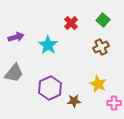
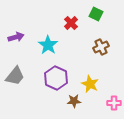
green square: moved 7 px left, 6 px up; rotated 16 degrees counterclockwise
gray trapezoid: moved 1 px right, 3 px down
yellow star: moved 8 px left
purple hexagon: moved 6 px right, 10 px up; rotated 10 degrees counterclockwise
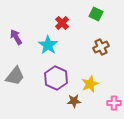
red cross: moved 9 px left
purple arrow: rotated 105 degrees counterclockwise
yellow star: rotated 24 degrees clockwise
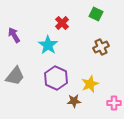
purple arrow: moved 2 px left, 2 px up
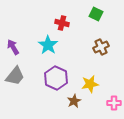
red cross: rotated 32 degrees counterclockwise
purple arrow: moved 1 px left, 12 px down
yellow star: rotated 12 degrees clockwise
brown star: rotated 24 degrees counterclockwise
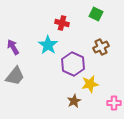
purple hexagon: moved 17 px right, 14 px up
